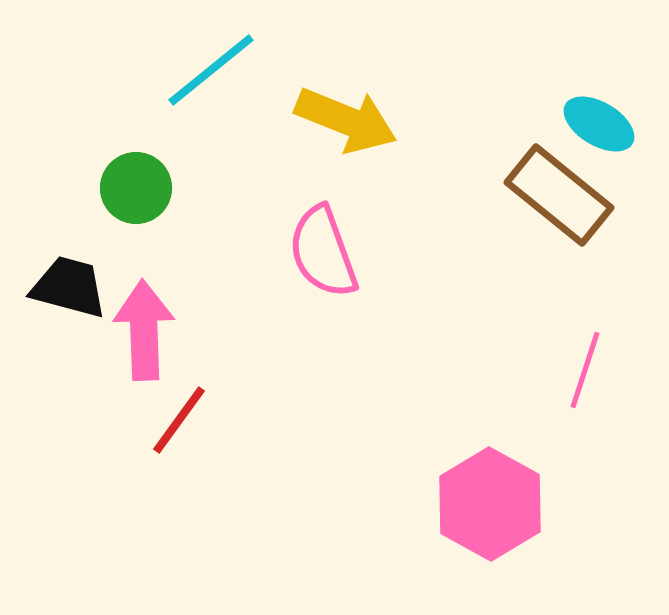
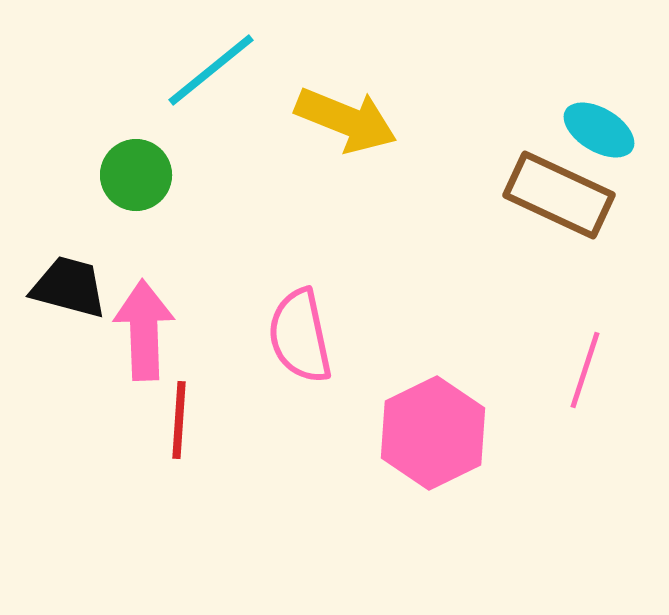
cyan ellipse: moved 6 px down
green circle: moved 13 px up
brown rectangle: rotated 14 degrees counterclockwise
pink semicircle: moved 23 px left, 84 px down; rotated 8 degrees clockwise
red line: rotated 32 degrees counterclockwise
pink hexagon: moved 57 px left, 71 px up; rotated 5 degrees clockwise
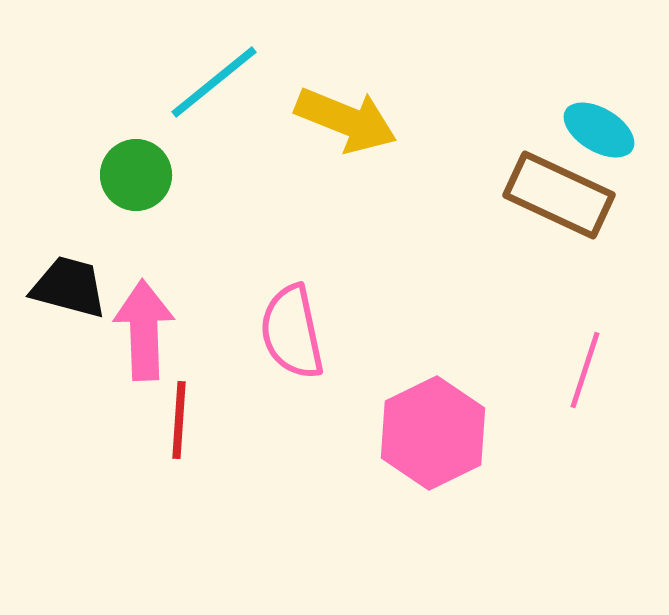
cyan line: moved 3 px right, 12 px down
pink semicircle: moved 8 px left, 4 px up
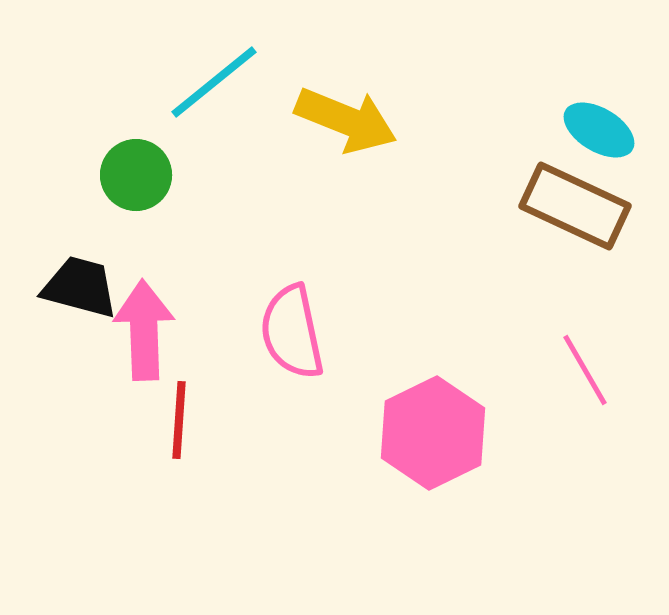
brown rectangle: moved 16 px right, 11 px down
black trapezoid: moved 11 px right
pink line: rotated 48 degrees counterclockwise
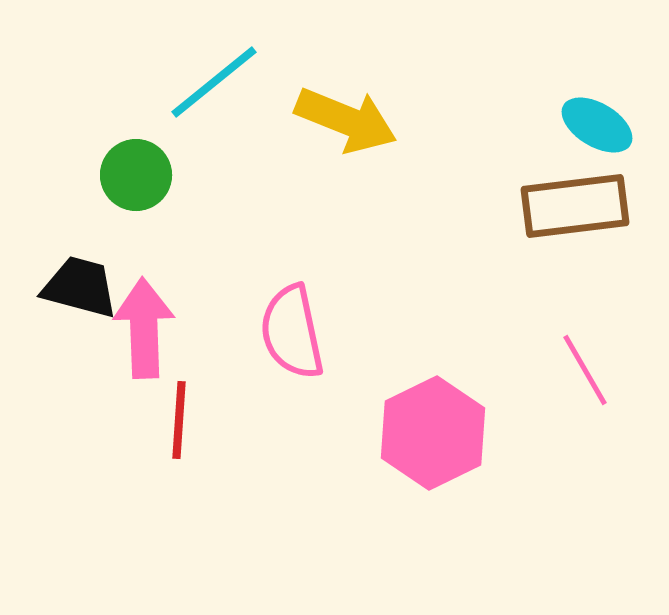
cyan ellipse: moved 2 px left, 5 px up
brown rectangle: rotated 32 degrees counterclockwise
pink arrow: moved 2 px up
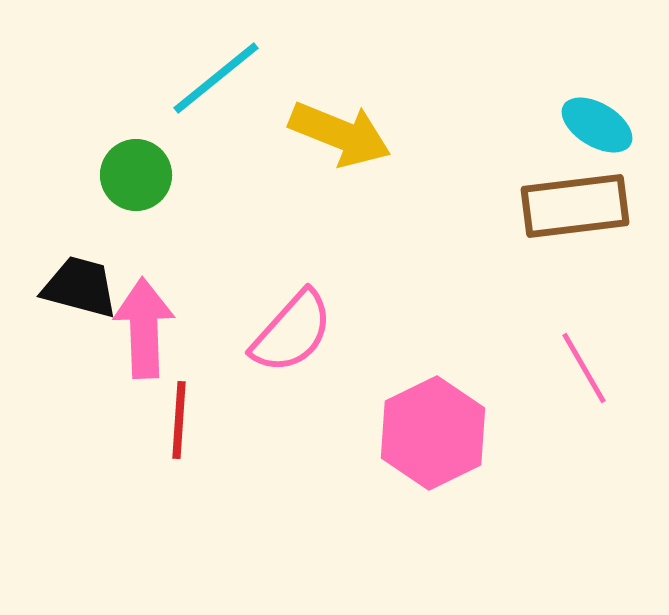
cyan line: moved 2 px right, 4 px up
yellow arrow: moved 6 px left, 14 px down
pink semicircle: rotated 126 degrees counterclockwise
pink line: moved 1 px left, 2 px up
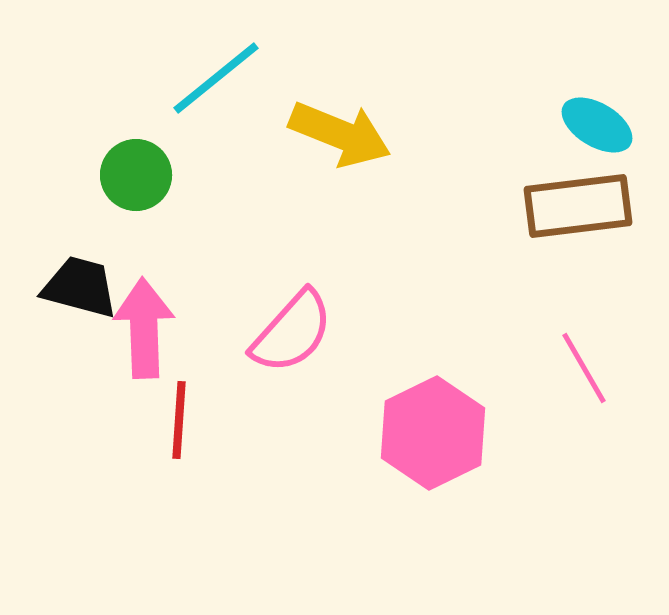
brown rectangle: moved 3 px right
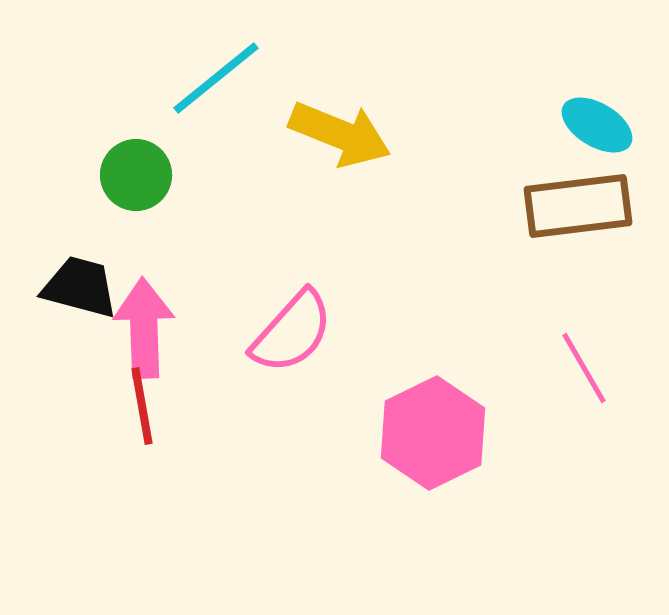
red line: moved 37 px left, 14 px up; rotated 14 degrees counterclockwise
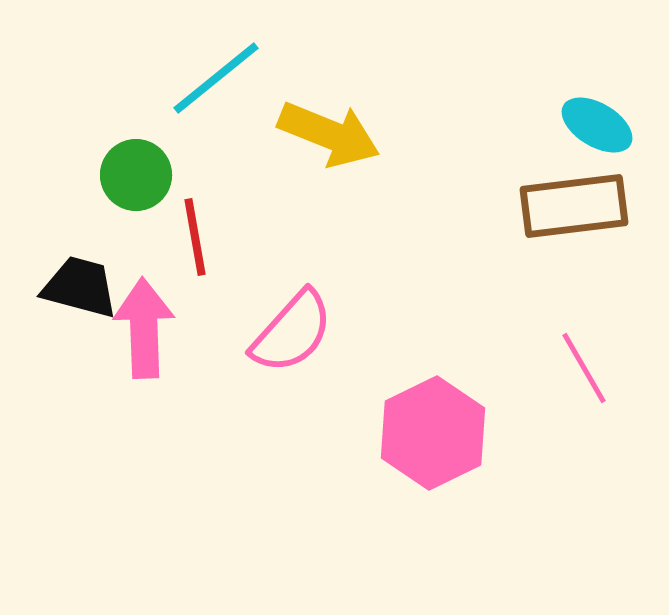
yellow arrow: moved 11 px left
brown rectangle: moved 4 px left
red line: moved 53 px right, 169 px up
